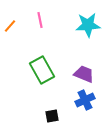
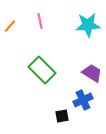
pink line: moved 1 px down
green rectangle: rotated 16 degrees counterclockwise
purple trapezoid: moved 8 px right, 1 px up; rotated 10 degrees clockwise
blue cross: moved 2 px left
black square: moved 10 px right
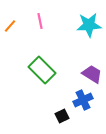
cyan star: moved 1 px right
purple trapezoid: moved 1 px down
black square: rotated 16 degrees counterclockwise
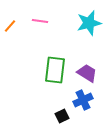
pink line: rotated 70 degrees counterclockwise
cyan star: moved 2 px up; rotated 10 degrees counterclockwise
green rectangle: moved 13 px right; rotated 52 degrees clockwise
purple trapezoid: moved 5 px left, 1 px up
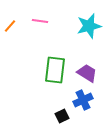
cyan star: moved 3 px down
